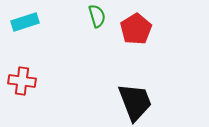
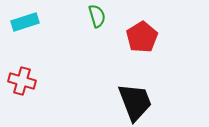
red pentagon: moved 6 px right, 8 px down
red cross: rotated 8 degrees clockwise
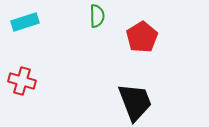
green semicircle: rotated 15 degrees clockwise
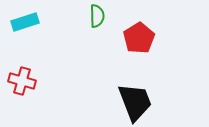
red pentagon: moved 3 px left, 1 px down
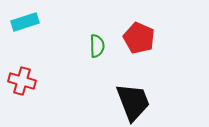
green semicircle: moved 30 px down
red pentagon: rotated 16 degrees counterclockwise
black trapezoid: moved 2 px left
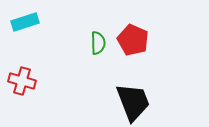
red pentagon: moved 6 px left, 2 px down
green semicircle: moved 1 px right, 3 px up
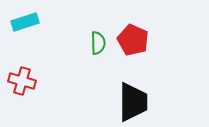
black trapezoid: rotated 21 degrees clockwise
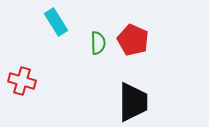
cyan rectangle: moved 31 px right; rotated 76 degrees clockwise
